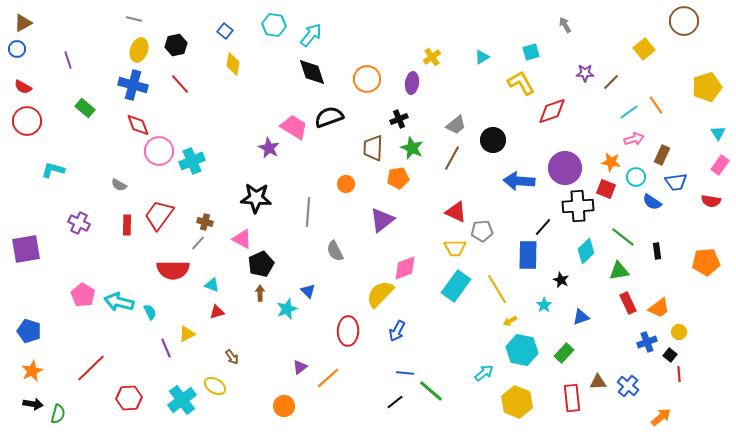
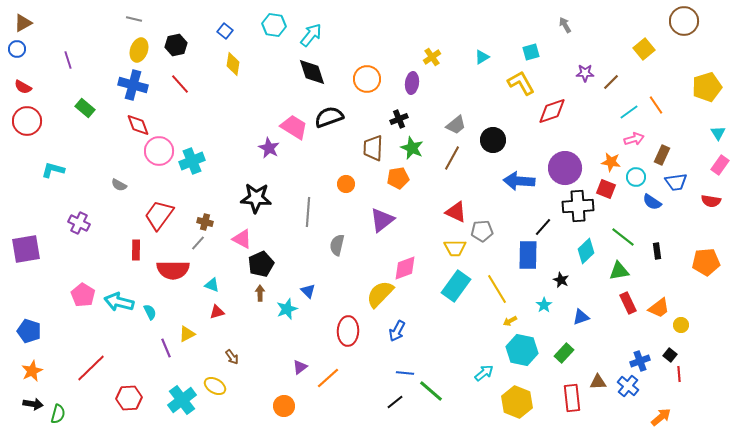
red rectangle at (127, 225): moved 9 px right, 25 px down
gray semicircle at (335, 251): moved 2 px right, 6 px up; rotated 40 degrees clockwise
yellow circle at (679, 332): moved 2 px right, 7 px up
blue cross at (647, 342): moved 7 px left, 19 px down
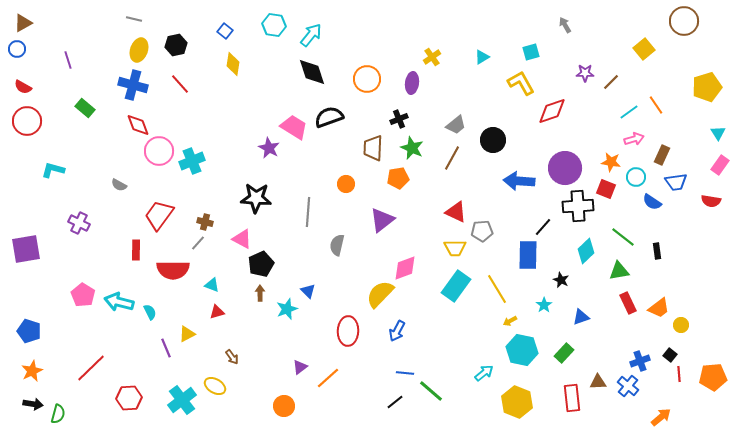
orange pentagon at (706, 262): moved 7 px right, 115 px down
